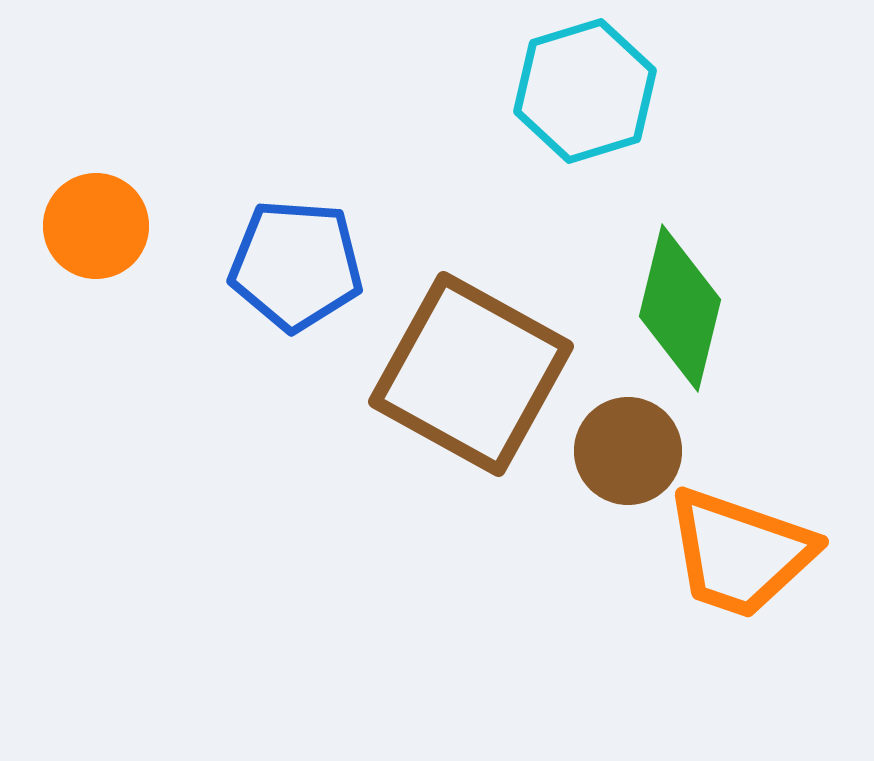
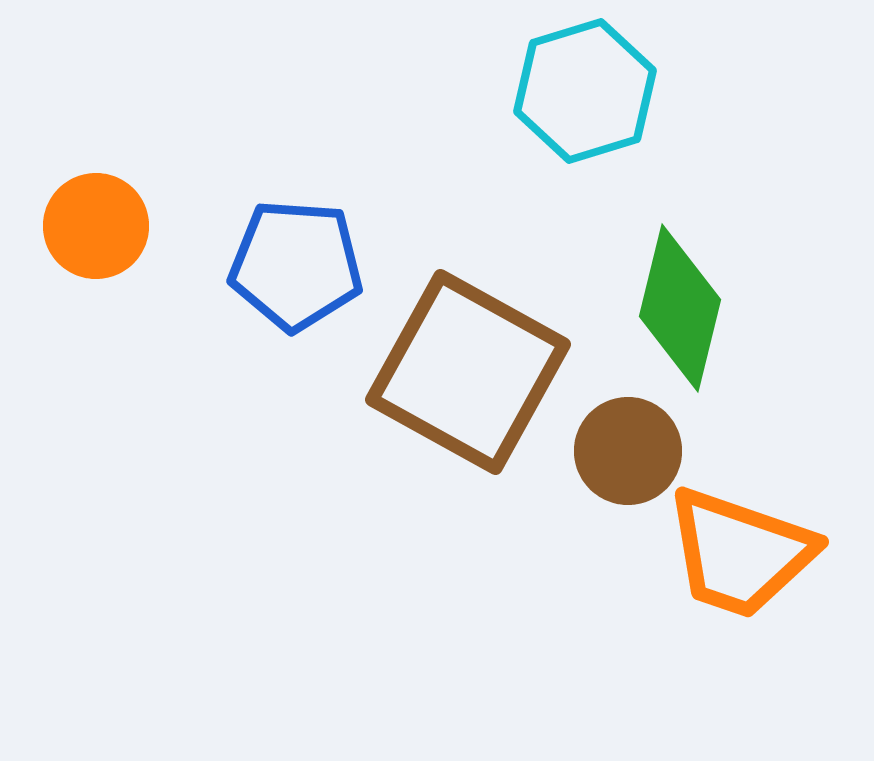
brown square: moved 3 px left, 2 px up
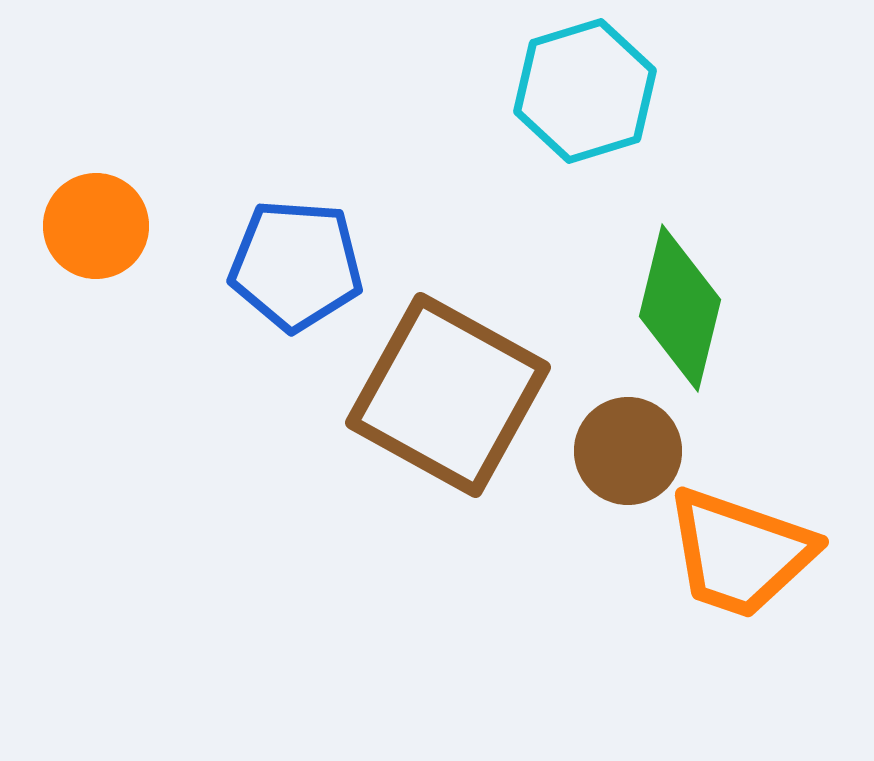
brown square: moved 20 px left, 23 px down
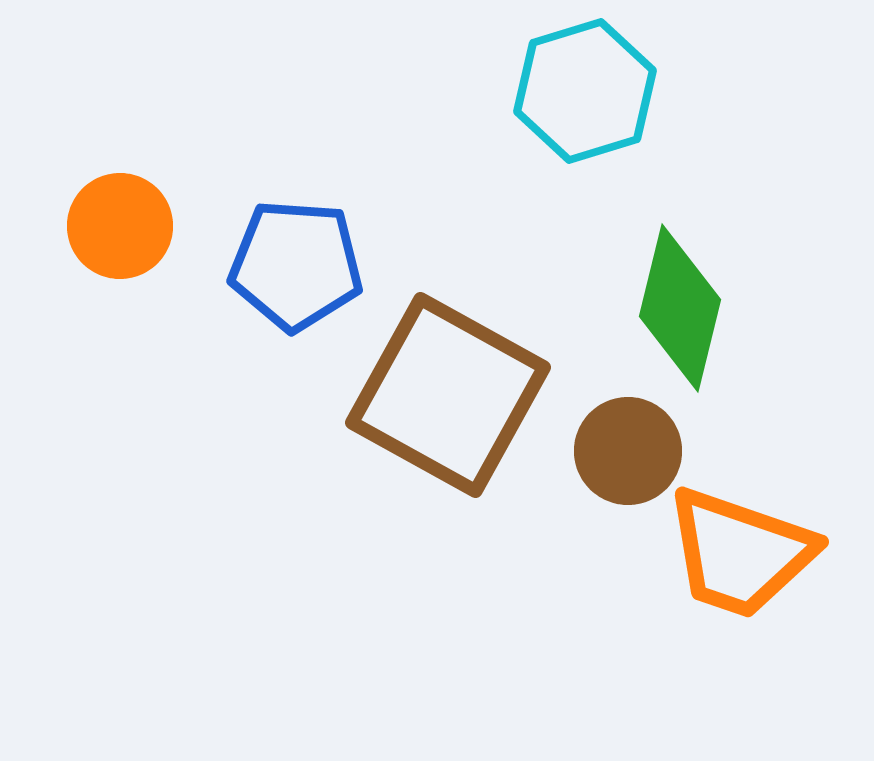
orange circle: moved 24 px right
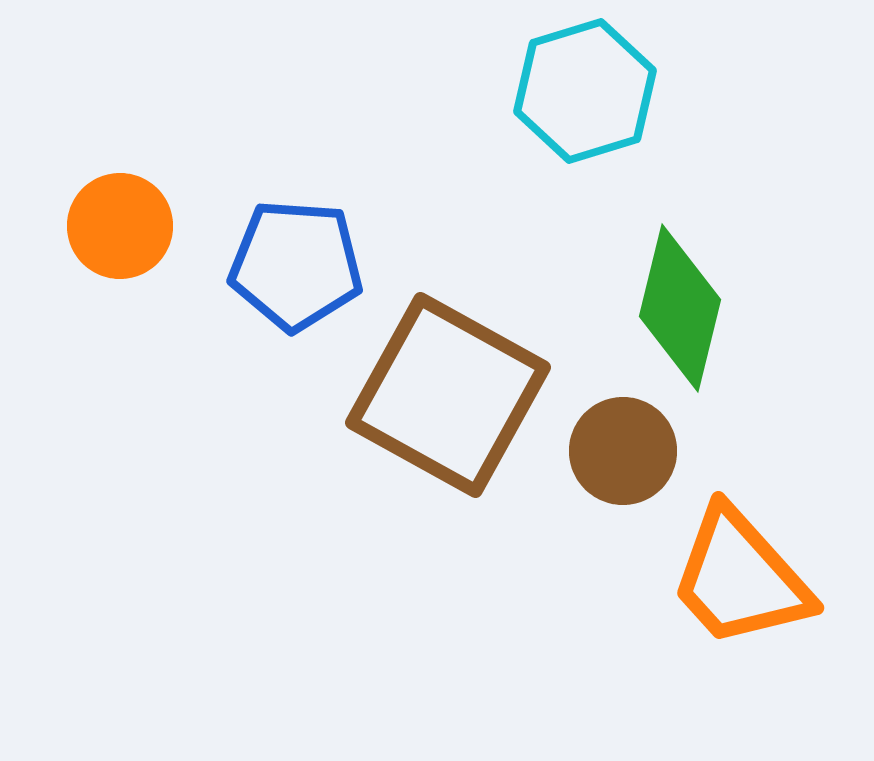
brown circle: moved 5 px left
orange trapezoid: moved 25 px down; rotated 29 degrees clockwise
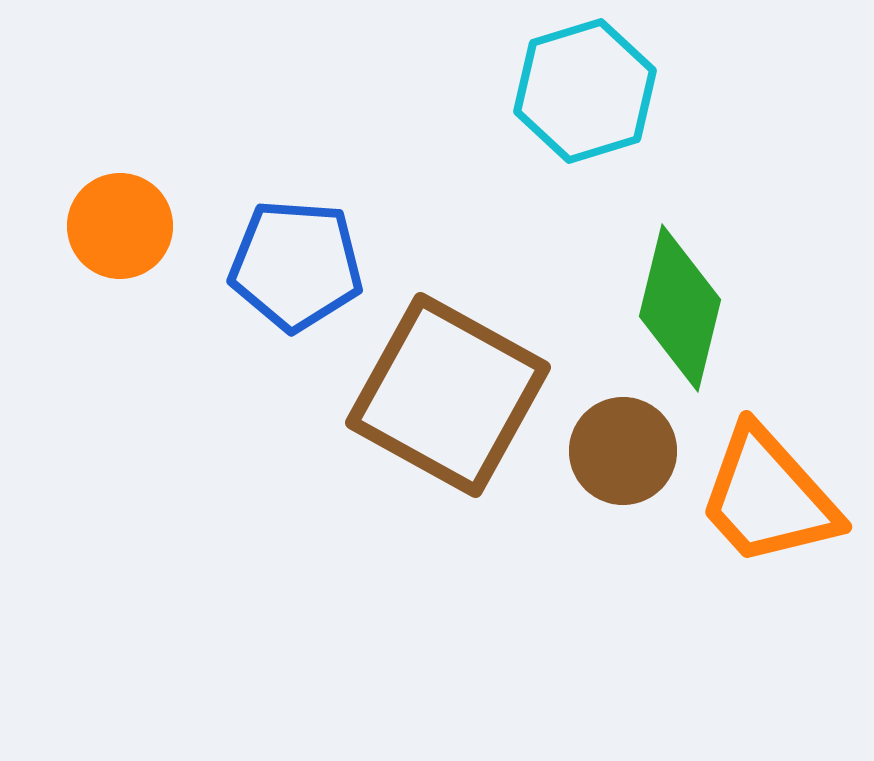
orange trapezoid: moved 28 px right, 81 px up
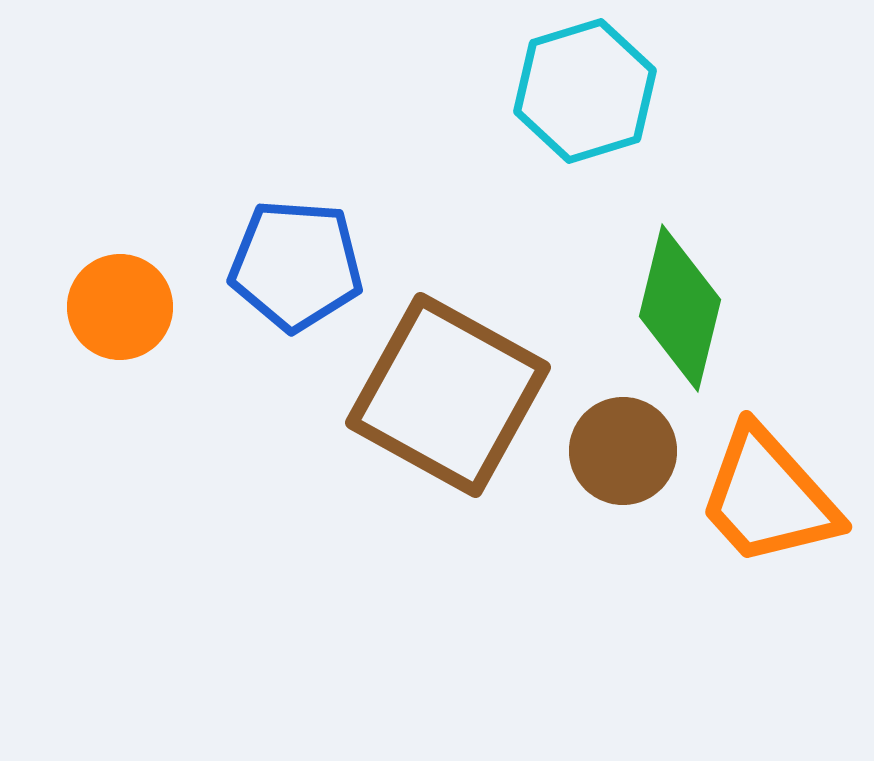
orange circle: moved 81 px down
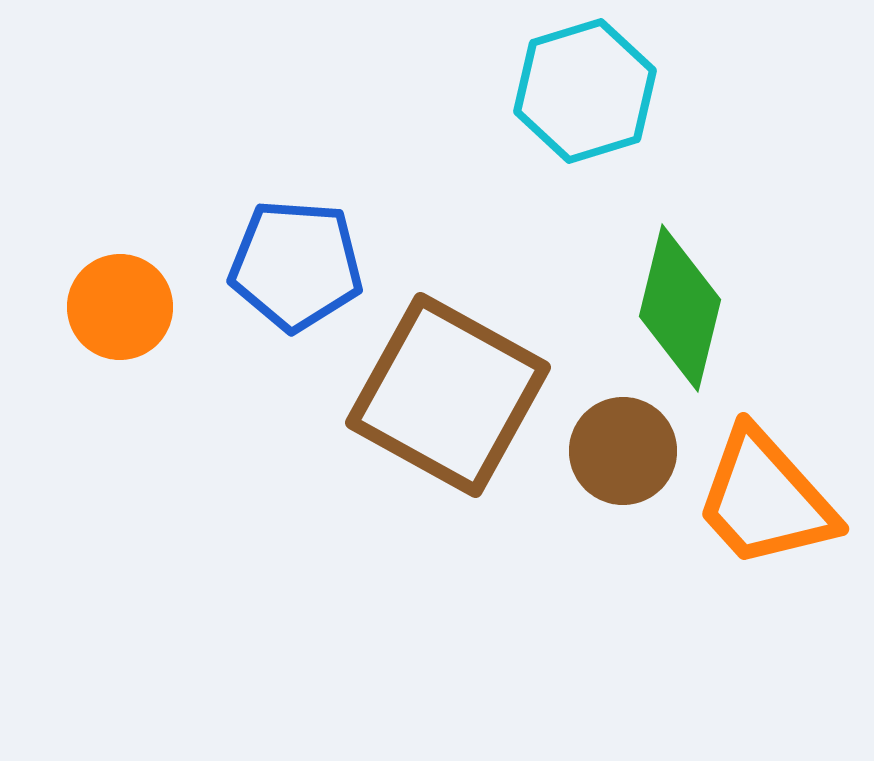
orange trapezoid: moved 3 px left, 2 px down
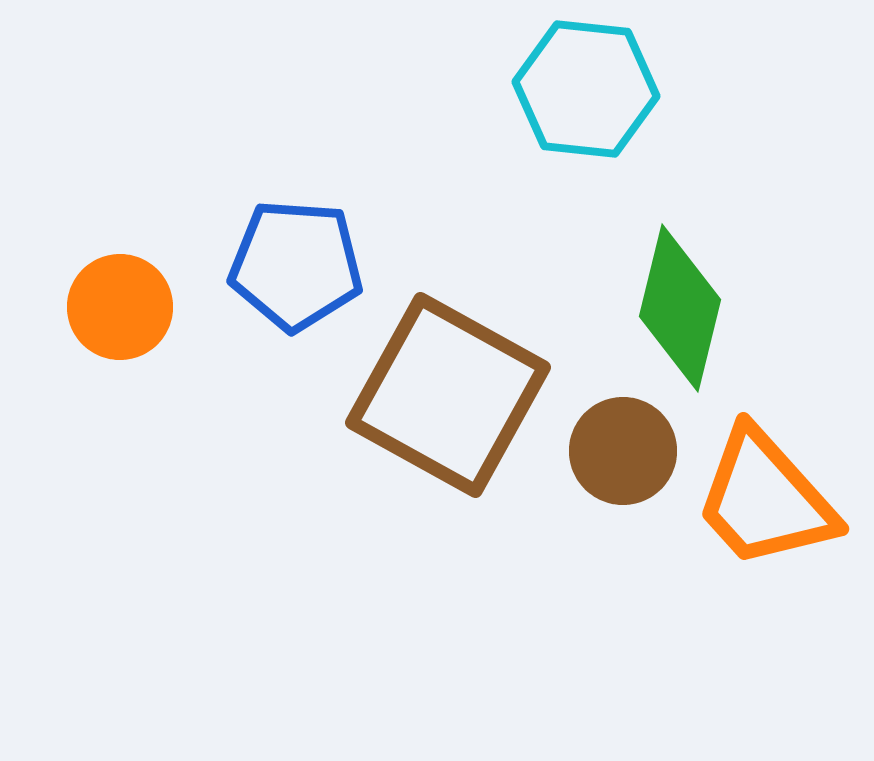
cyan hexagon: moved 1 px right, 2 px up; rotated 23 degrees clockwise
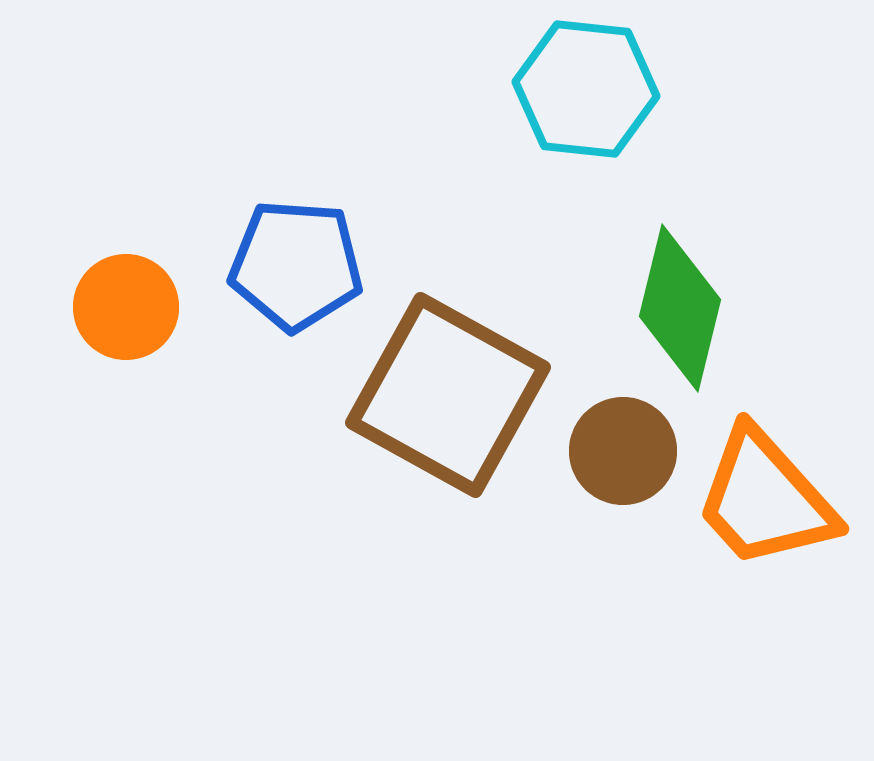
orange circle: moved 6 px right
